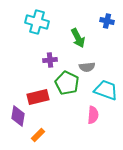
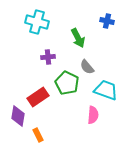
purple cross: moved 2 px left, 3 px up
gray semicircle: rotated 56 degrees clockwise
red rectangle: rotated 20 degrees counterclockwise
orange rectangle: rotated 72 degrees counterclockwise
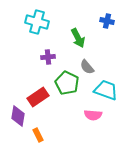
pink semicircle: rotated 90 degrees clockwise
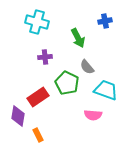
blue cross: moved 2 px left; rotated 24 degrees counterclockwise
purple cross: moved 3 px left
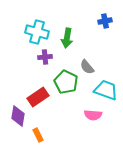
cyan cross: moved 10 px down
green arrow: moved 11 px left; rotated 36 degrees clockwise
green pentagon: moved 1 px left, 1 px up
